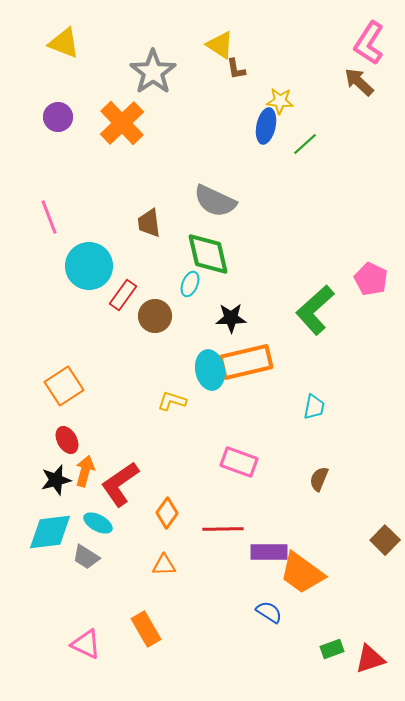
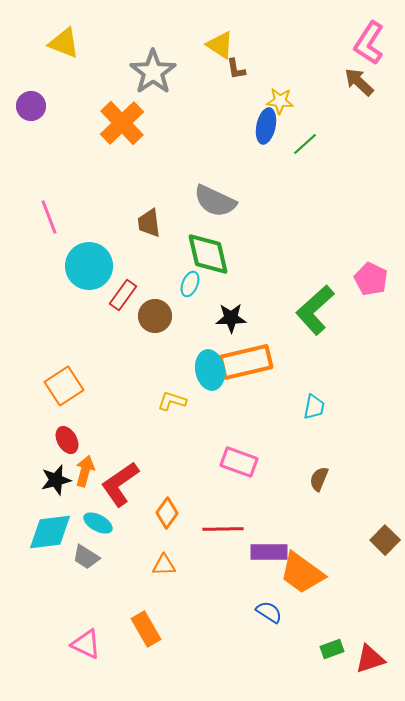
purple circle at (58, 117): moved 27 px left, 11 px up
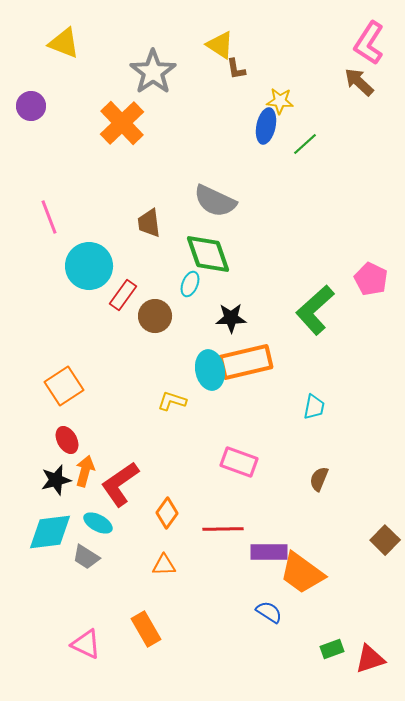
green diamond at (208, 254): rotated 6 degrees counterclockwise
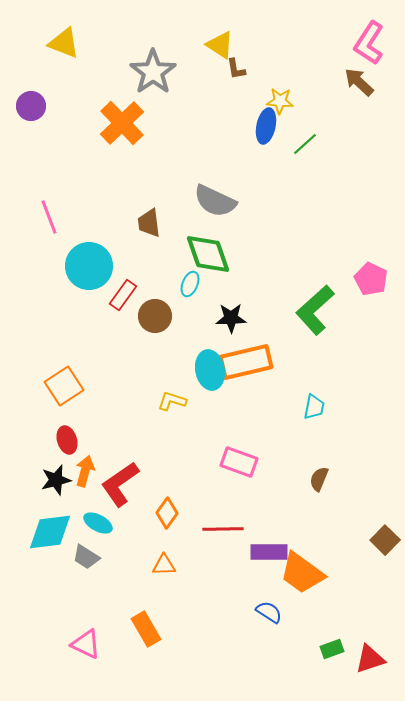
red ellipse at (67, 440): rotated 12 degrees clockwise
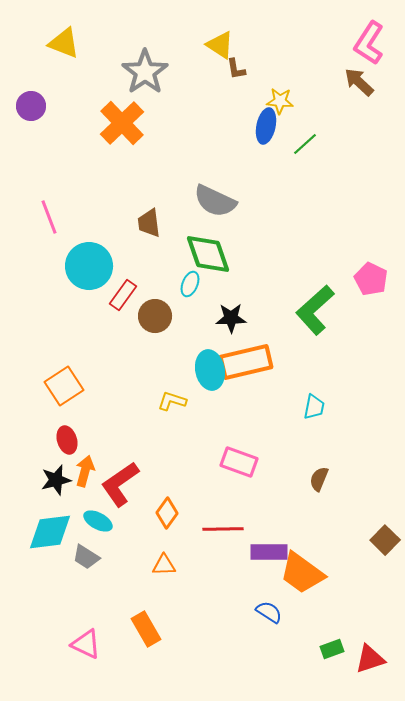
gray star at (153, 72): moved 8 px left
cyan ellipse at (98, 523): moved 2 px up
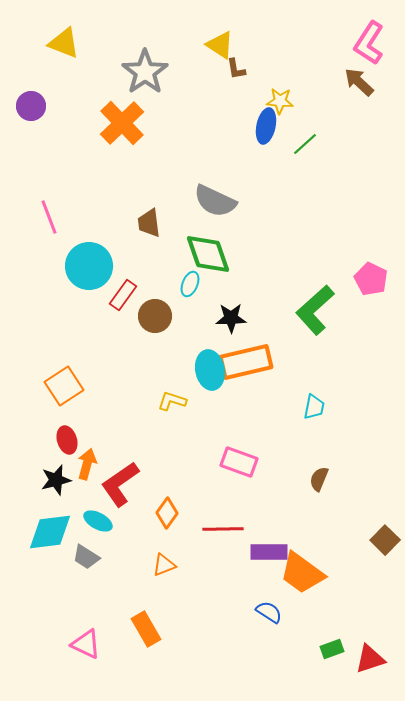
orange arrow at (85, 471): moved 2 px right, 7 px up
orange triangle at (164, 565): rotated 20 degrees counterclockwise
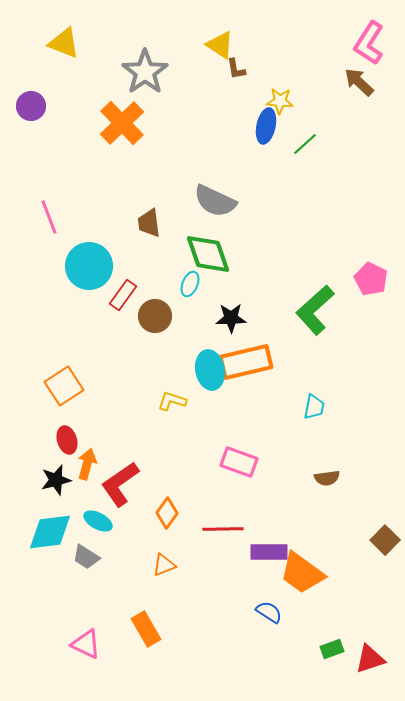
brown semicircle at (319, 479): moved 8 px right, 1 px up; rotated 120 degrees counterclockwise
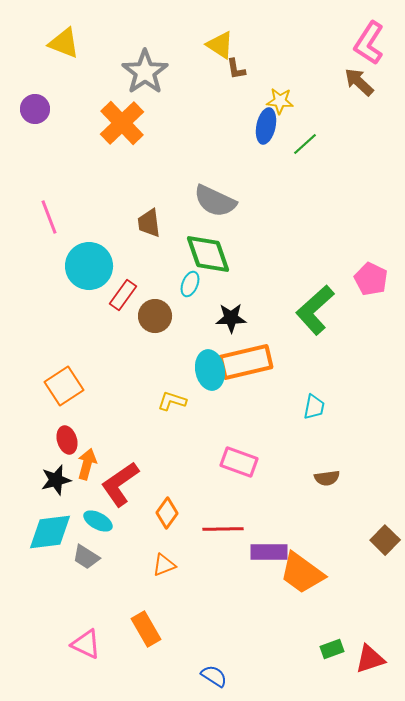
purple circle at (31, 106): moved 4 px right, 3 px down
blue semicircle at (269, 612): moved 55 px left, 64 px down
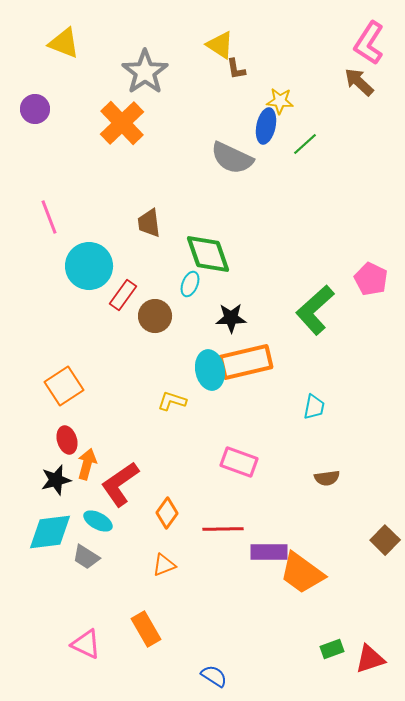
gray semicircle at (215, 201): moved 17 px right, 43 px up
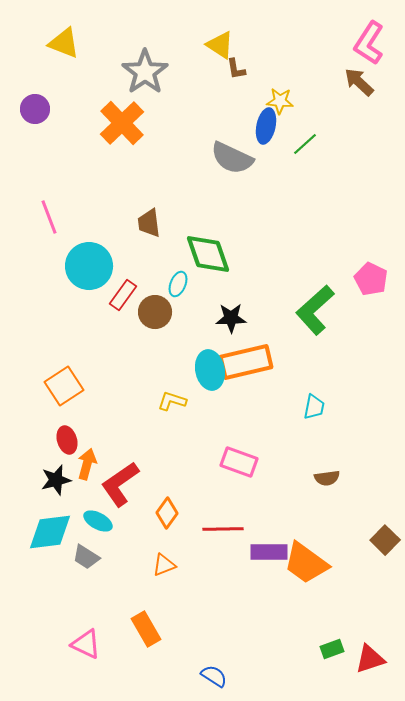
cyan ellipse at (190, 284): moved 12 px left
brown circle at (155, 316): moved 4 px up
orange trapezoid at (302, 573): moved 4 px right, 10 px up
